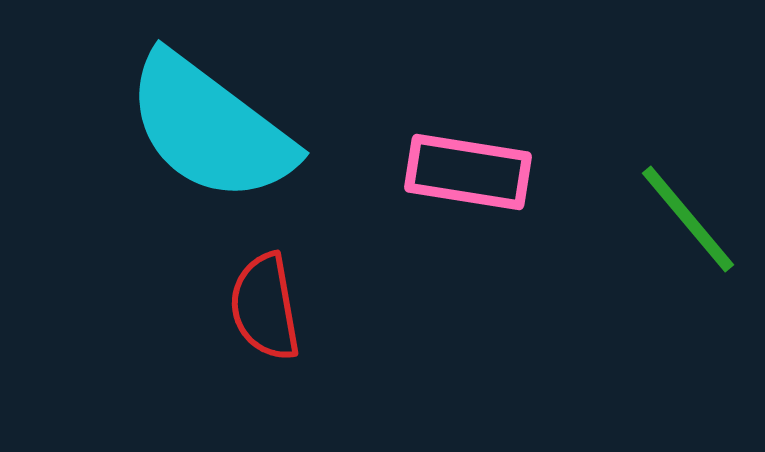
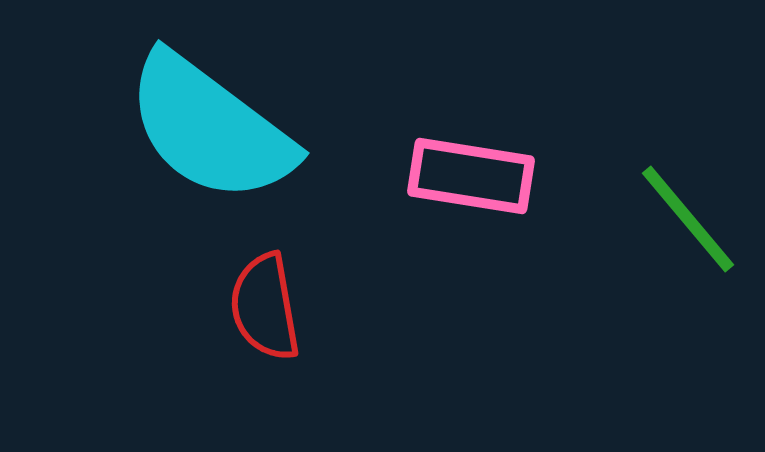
pink rectangle: moved 3 px right, 4 px down
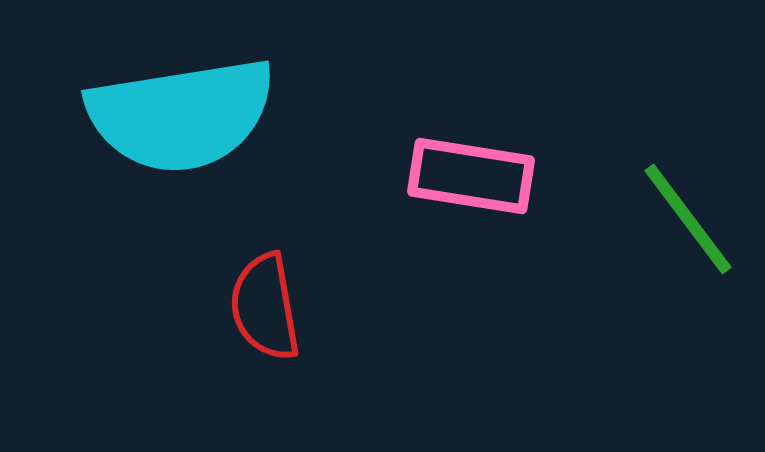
cyan semicircle: moved 29 px left, 13 px up; rotated 46 degrees counterclockwise
green line: rotated 3 degrees clockwise
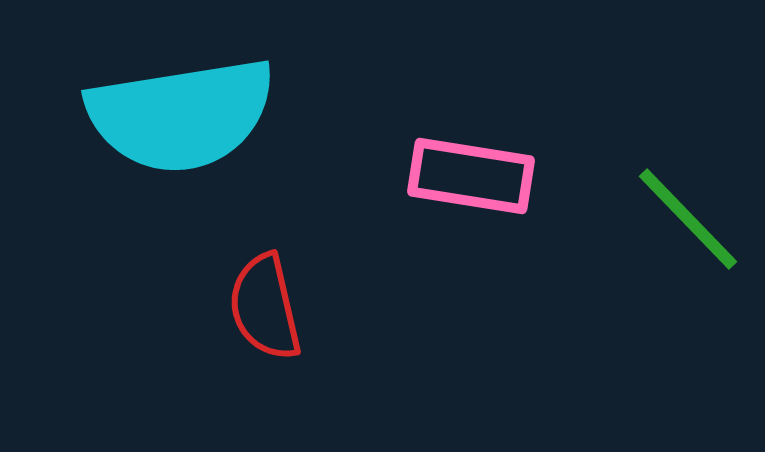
green line: rotated 7 degrees counterclockwise
red semicircle: rotated 3 degrees counterclockwise
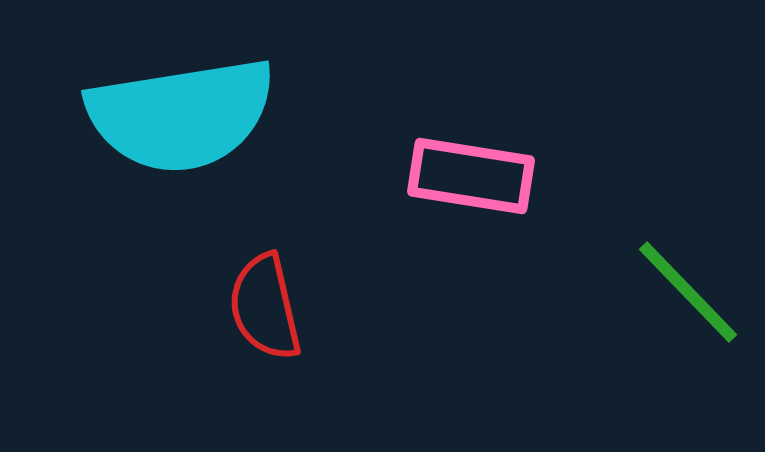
green line: moved 73 px down
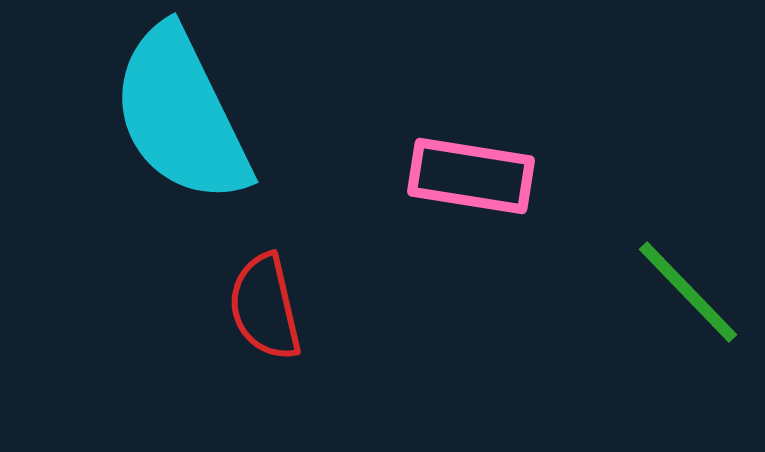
cyan semicircle: rotated 73 degrees clockwise
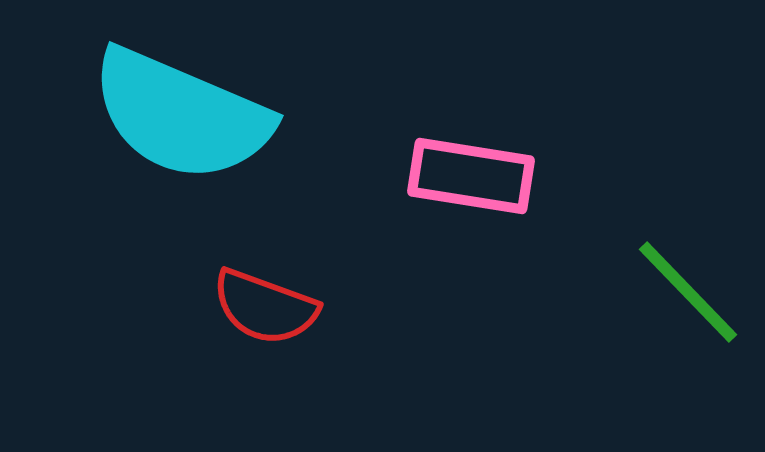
cyan semicircle: rotated 41 degrees counterclockwise
red semicircle: rotated 57 degrees counterclockwise
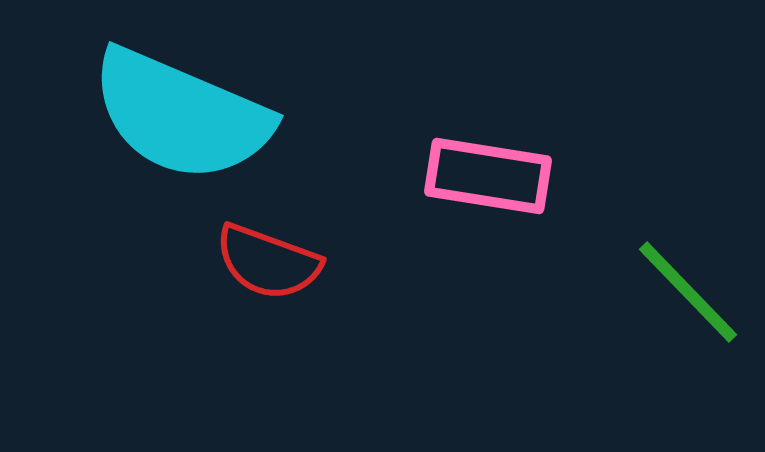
pink rectangle: moved 17 px right
red semicircle: moved 3 px right, 45 px up
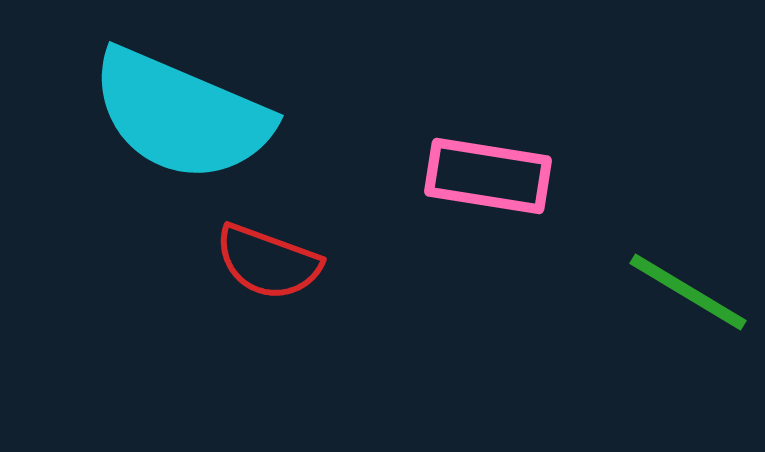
green line: rotated 15 degrees counterclockwise
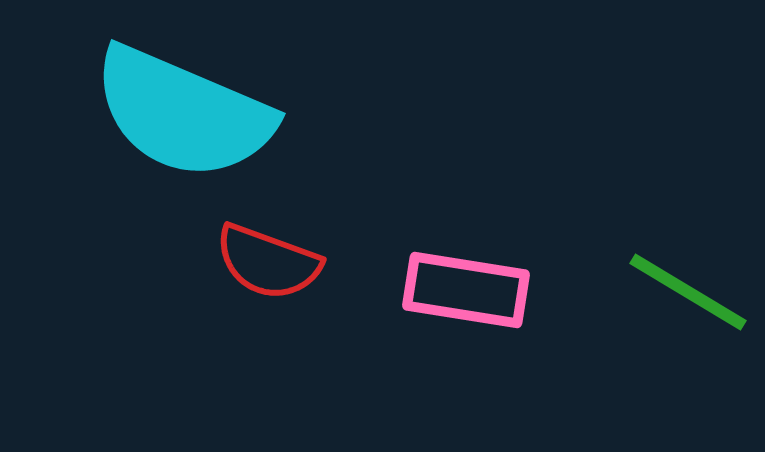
cyan semicircle: moved 2 px right, 2 px up
pink rectangle: moved 22 px left, 114 px down
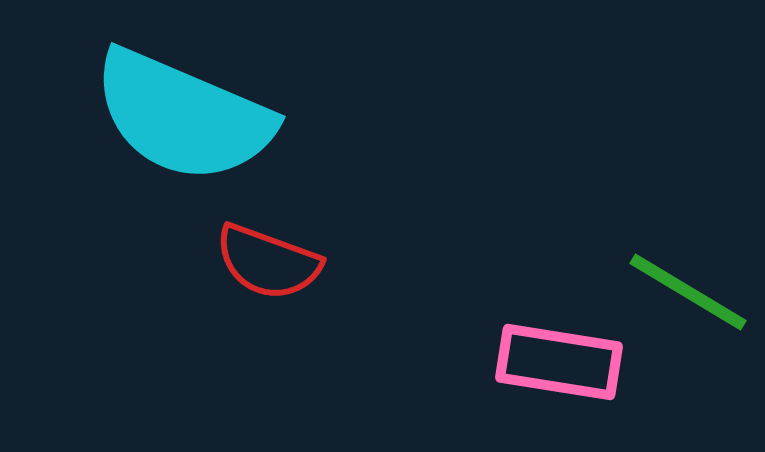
cyan semicircle: moved 3 px down
pink rectangle: moved 93 px right, 72 px down
